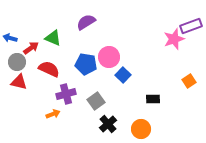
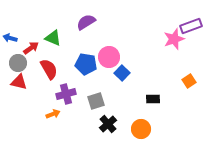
gray circle: moved 1 px right, 1 px down
red semicircle: rotated 35 degrees clockwise
blue square: moved 1 px left, 2 px up
gray square: rotated 18 degrees clockwise
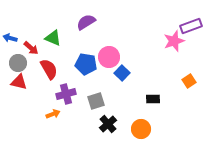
pink star: moved 2 px down
red arrow: rotated 77 degrees clockwise
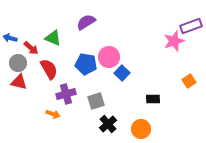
orange arrow: rotated 40 degrees clockwise
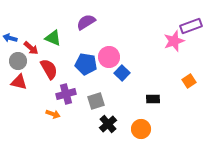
gray circle: moved 2 px up
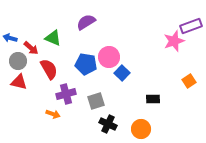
black cross: rotated 24 degrees counterclockwise
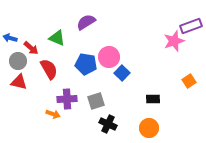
green triangle: moved 4 px right
purple cross: moved 1 px right, 5 px down; rotated 12 degrees clockwise
orange circle: moved 8 px right, 1 px up
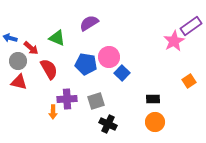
purple semicircle: moved 3 px right, 1 px down
purple rectangle: rotated 15 degrees counterclockwise
pink star: rotated 10 degrees counterclockwise
orange arrow: moved 2 px up; rotated 72 degrees clockwise
orange circle: moved 6 px right, 6 px up
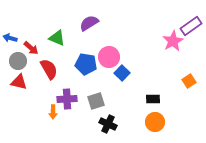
pink star: moved 1 px left
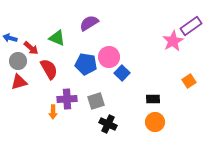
red triangle: rotated 30 degrees counterclockwise
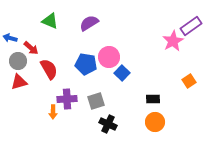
green triangle: moved 7 px left, 17 px up
